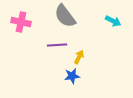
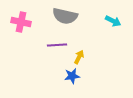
gray semicircle: rotated 40 degrees counterclockwise
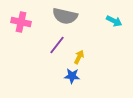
cyan arrow: moved 1 px right
purple line: rotated 48 degrees counterclockwise
blue star: rotated 14 degrees clockwise
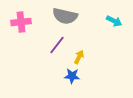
pink cross: rotated 18 degrees counterclockwise
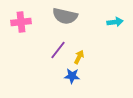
cyan arrow: moved 1 px right, 1 px down; rotated 35 degrees counterclockwise
purple line: moved 1 px right, 5 px down
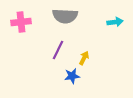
gray semicircle: rotated 10 degrees counterclockwise
purple line: rotated 12 degrees counterclockwise
yellow arrow: moved 5 px right, 1 px down
blue star: rotated 14 degrees counterclockwise
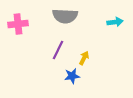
pink cross: moved 3 px left, 2 px down
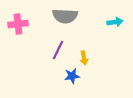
yellow arrow: rotated 144 degrees clockwise
